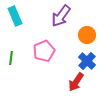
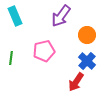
pink pentagon: rotated 10 degrees clockwise
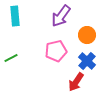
cyan rectangle: rotated 18 degrees clockwise
pink pentagon: moved 12 px right
green line: rotated 56 degrees clockwise
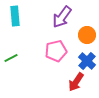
purple arrow: moved 1 px right, 1 px down
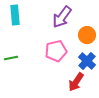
cyan rectangle: moved 1 px up
green line: rotated 16 degrees clockwise
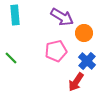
purple arrow: rotated 95 degrees counterclockwise
orange circle: moved 3 px left, 2 px up
green line: rotated 56 degrees clockwise
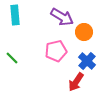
orange circle: moved 1 px up
green line: moved 1 px right
